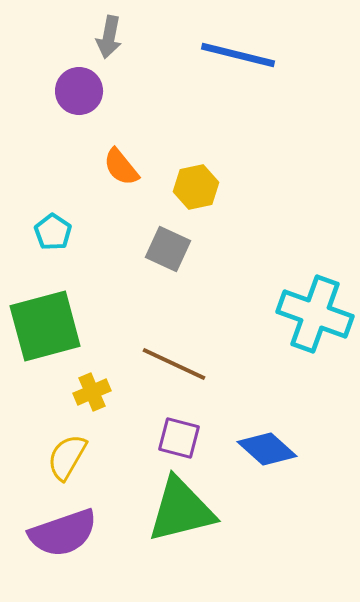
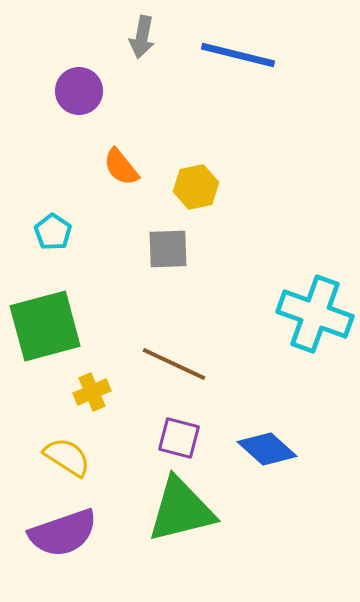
gray arrow: moved 33 px right
gray square: rotated 27 degrees counterclockwise
yellow semicircle: rotated 93 degrees clockwise
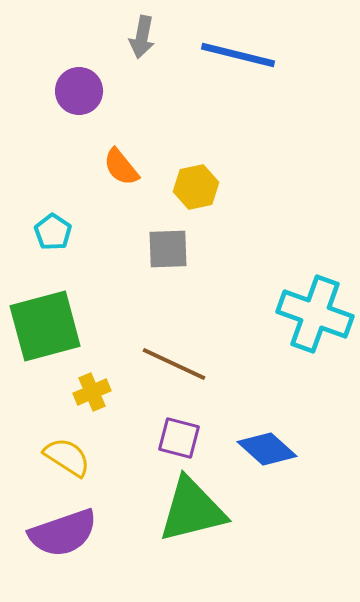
green triangle: moved 11 px right
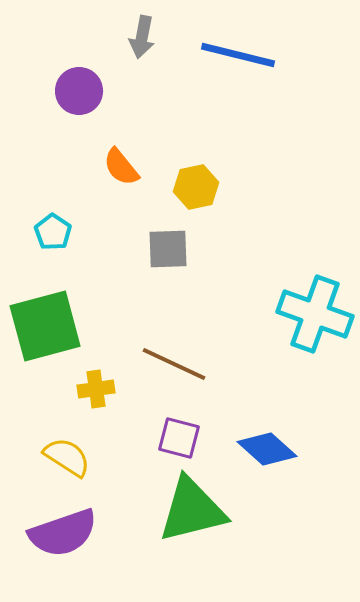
yellow cross: moved 4 px right, 3 px up; rotated 15 degrees clockwise
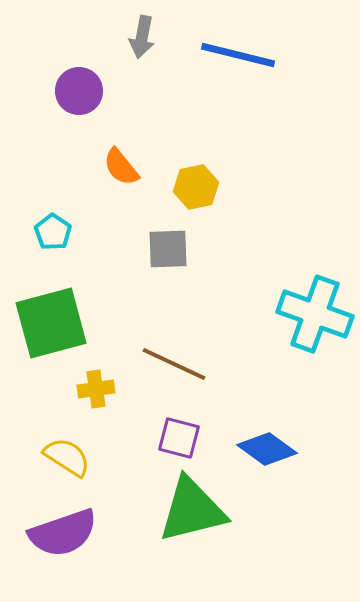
green square: moved 6 px right, 3 px up
blue diamond: rotated 6 degrees counterclockwise
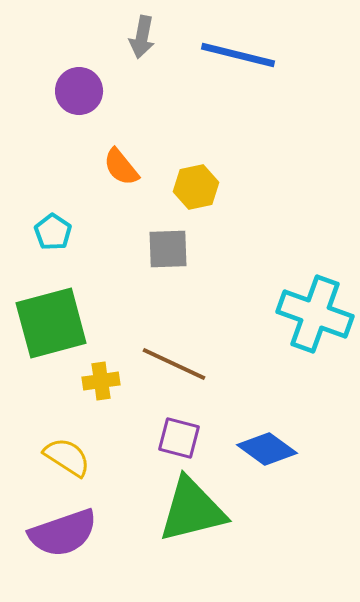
yellow cross: moved 5 px right, 8 px up
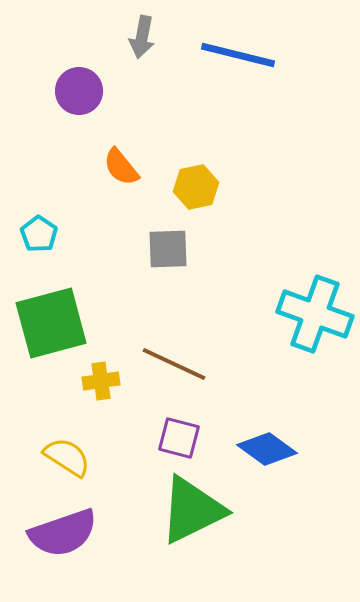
cyan pentagon: moved 14 px left, 2 px down
green triangle: rotated 12 degrees counterclockwise
